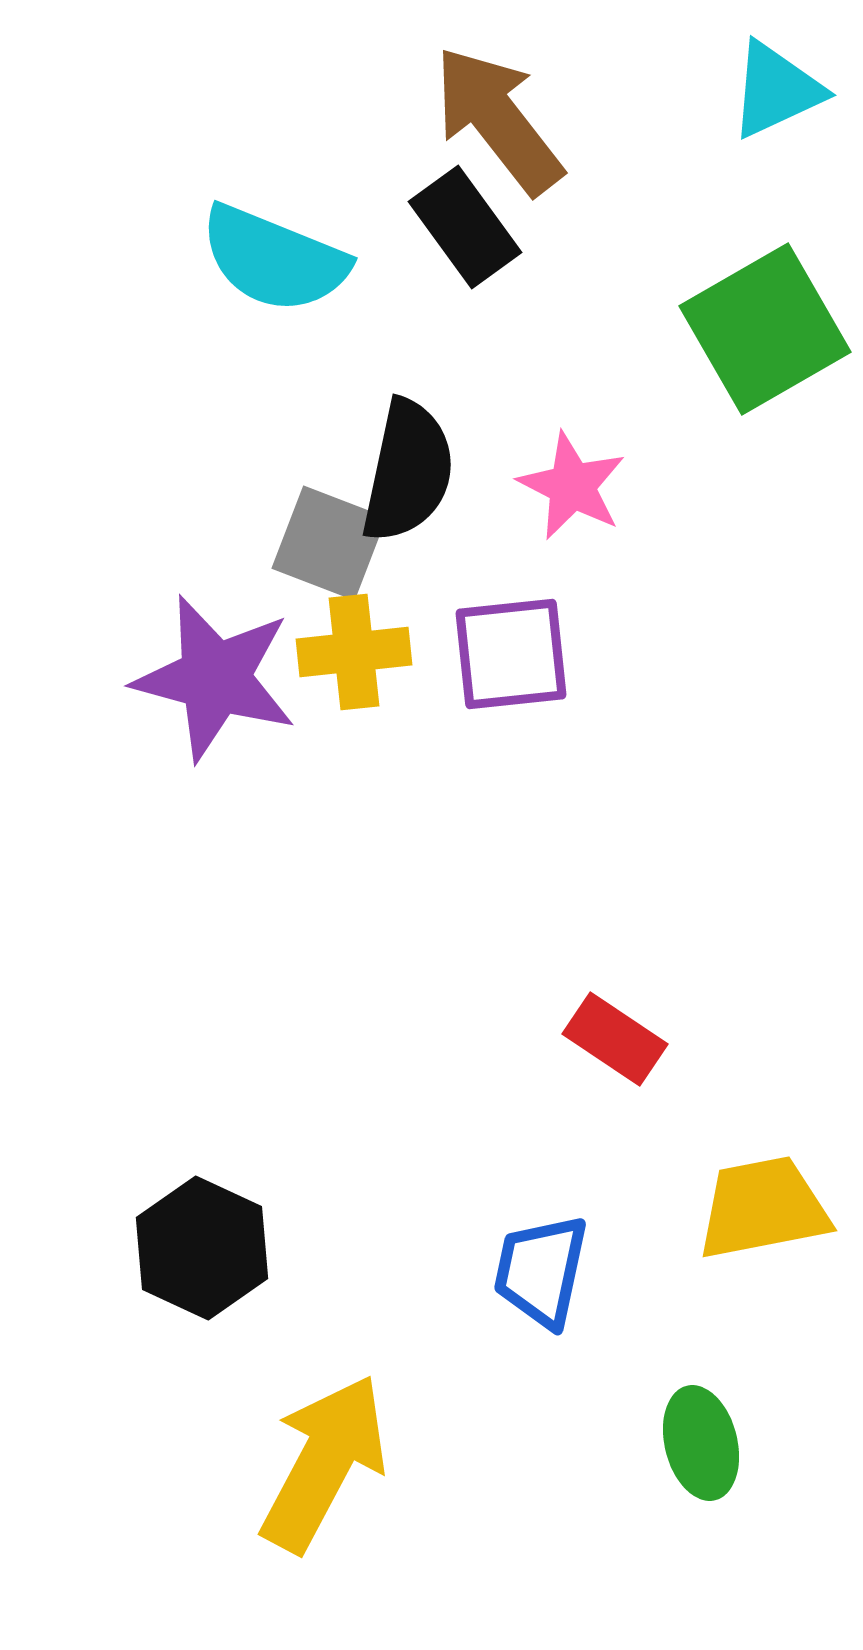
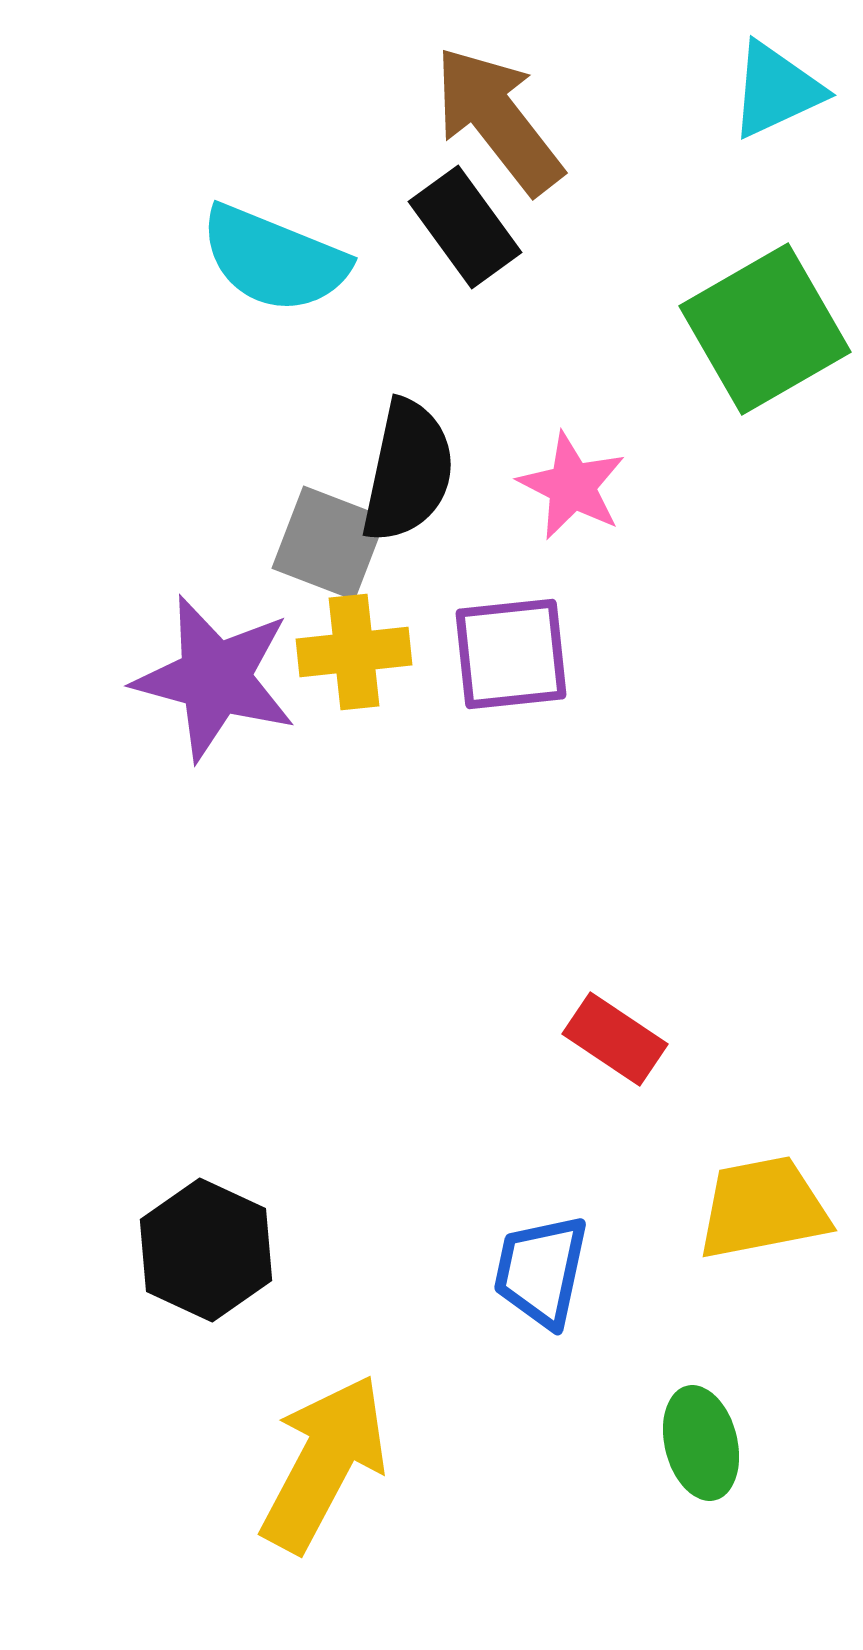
black hexagon: moved 4 px right, 2 px down
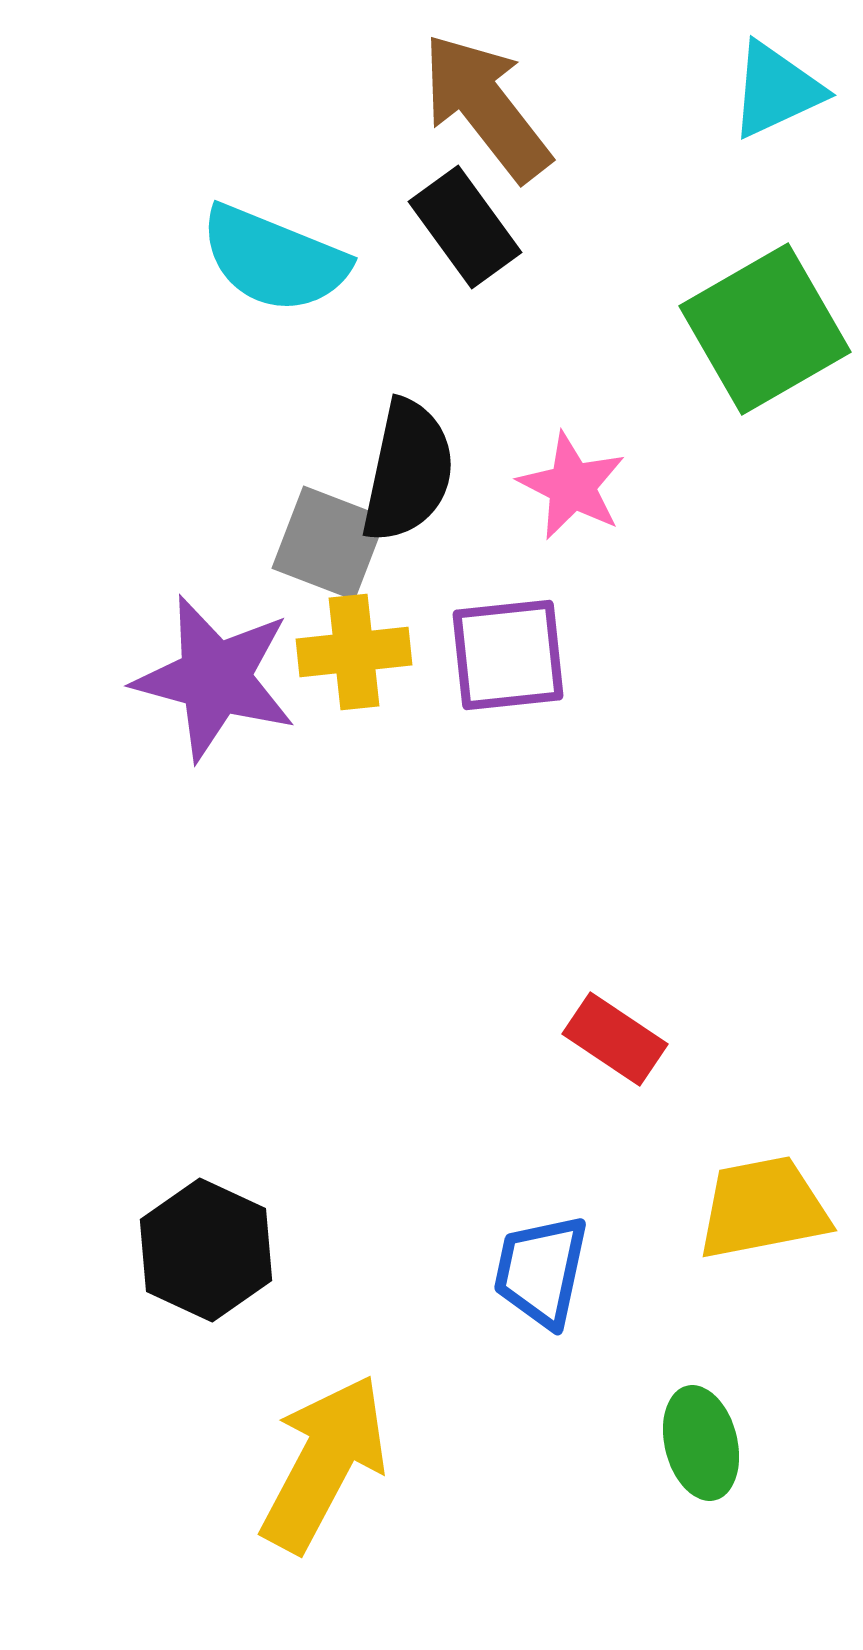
brown arrow: moved 12 px left, 13 px up
purple square: moved 3 px left, 1 px down
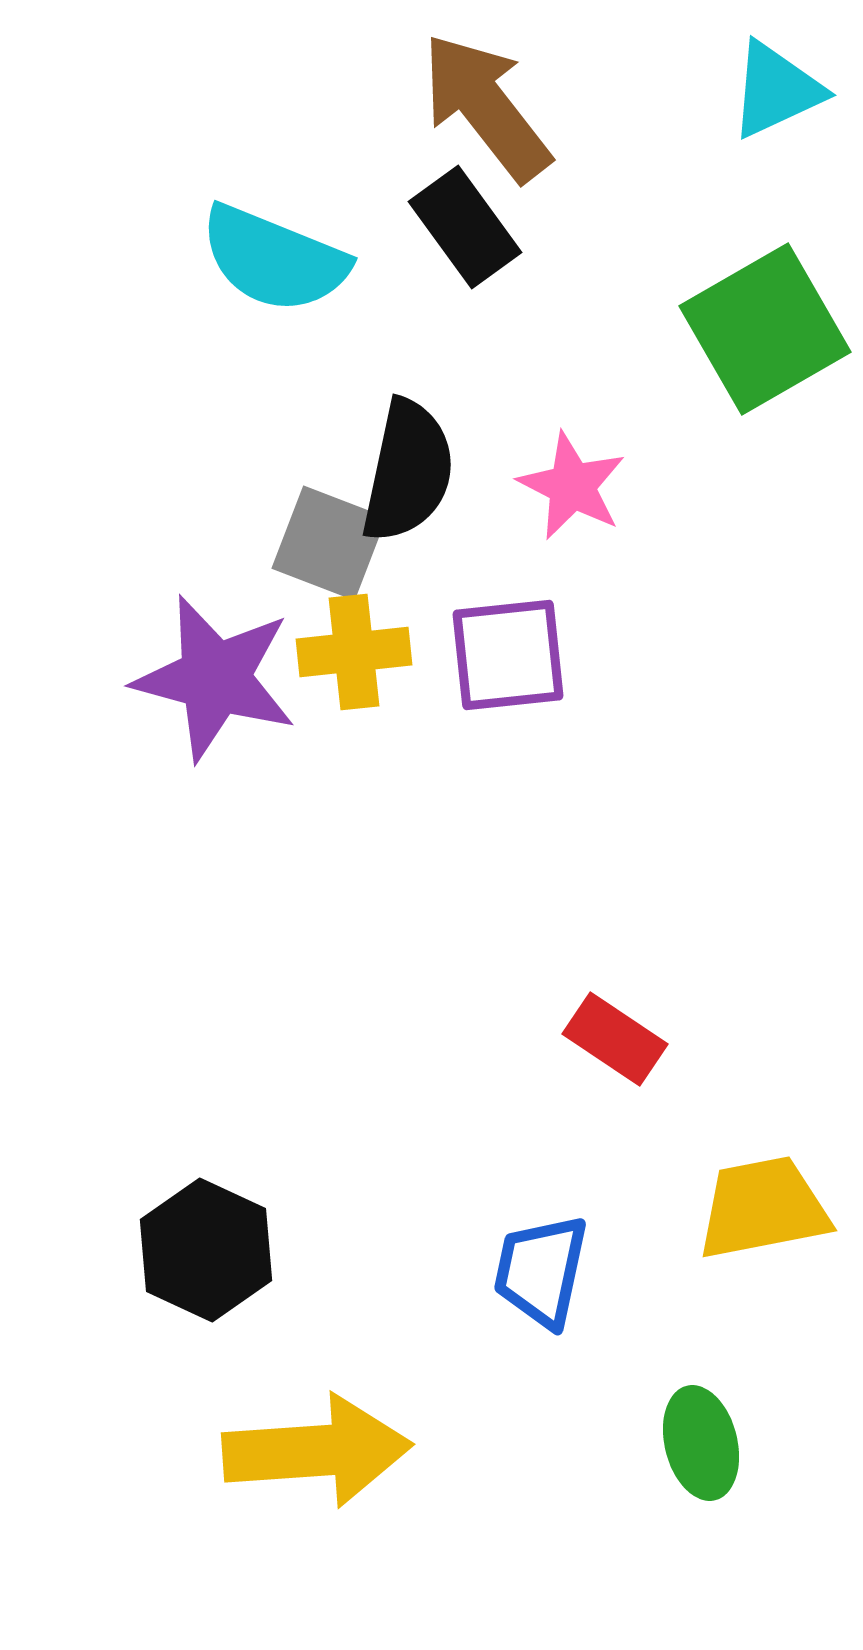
yellow arrow: moved 7 px left, 12 px up; rotated 58 degrees clockwise
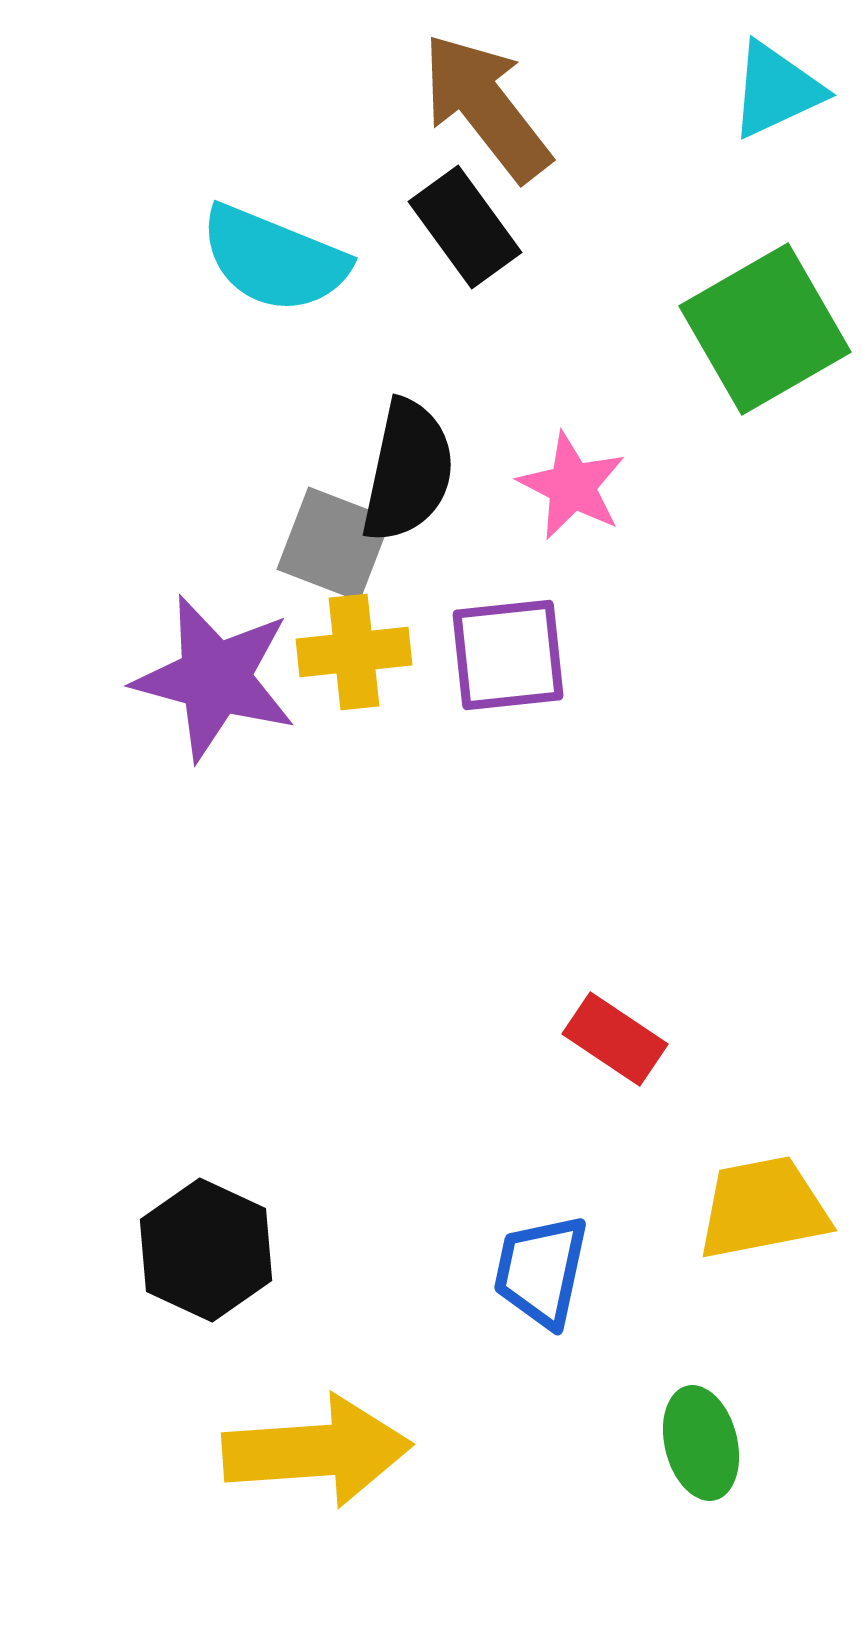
gray square: moved 5 px right, 1 px down
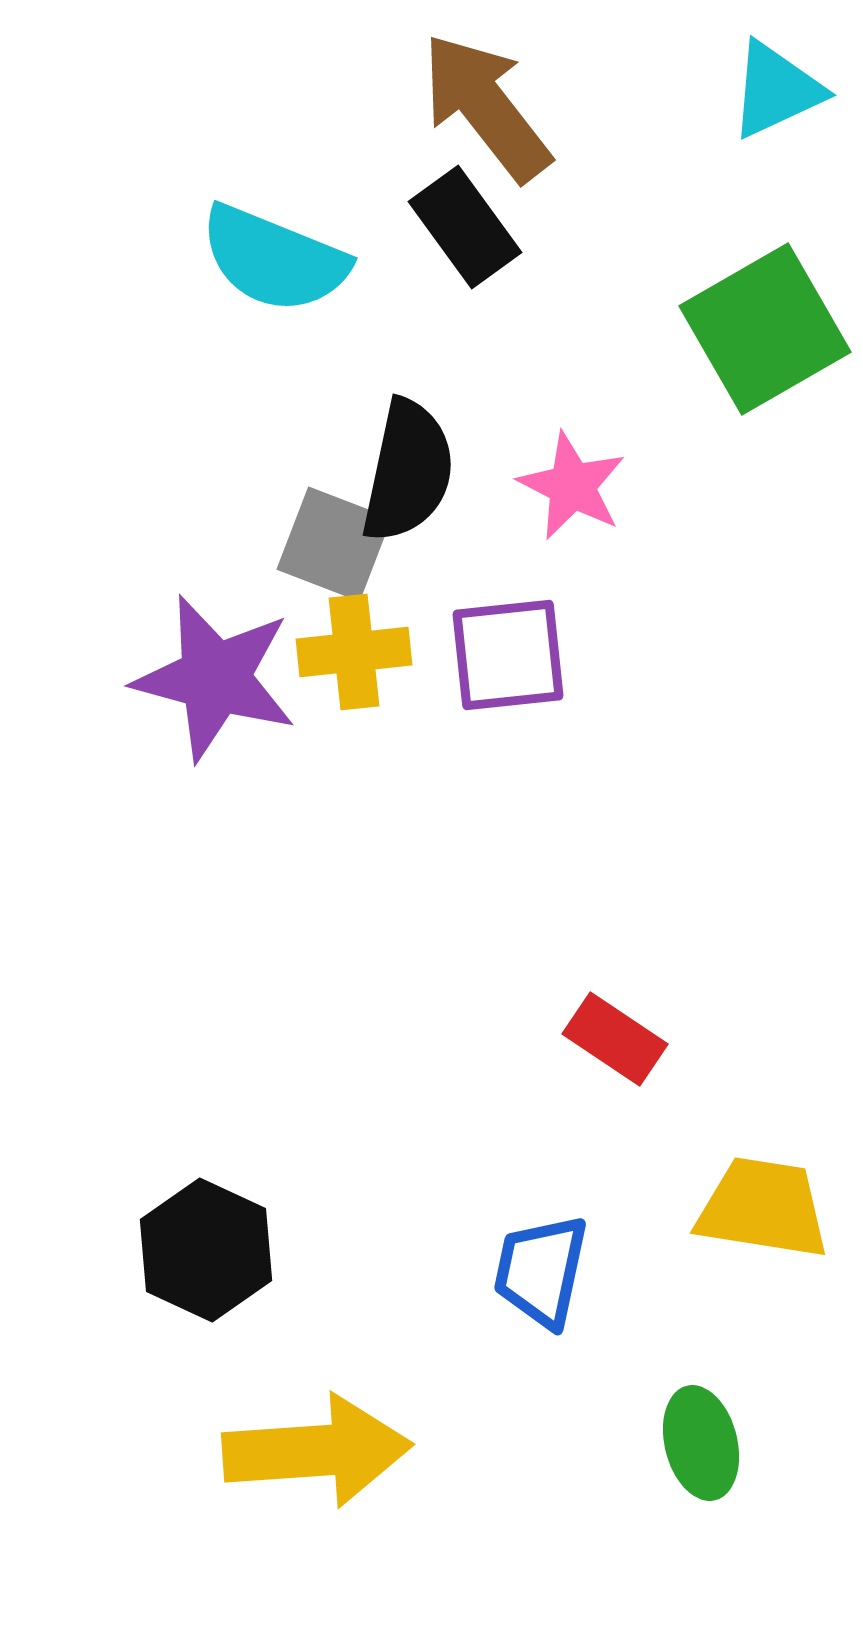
yellow trapezoid: rotated 20 degrees clockwise
